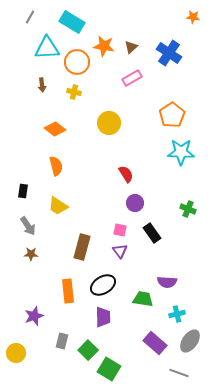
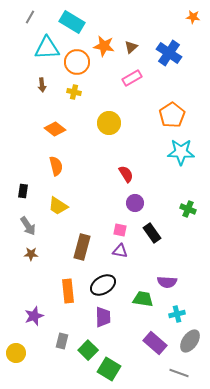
purple triangle at (120, 251): rotated 42 degrees counterclockwise
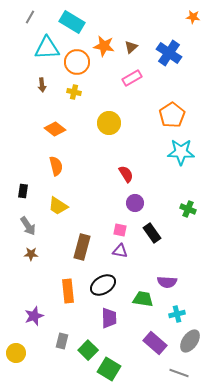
purple trapezoid at (103, 317): moved 6 px right, 1 px down
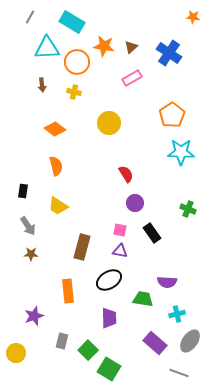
black ellipse at (103, 285): moved 6 px right, 5 px up
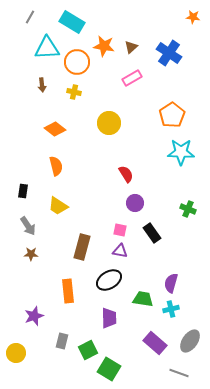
purple semicircle at (167, 282): moved 4 px right, 1 px down; rotated 102 degrees clockwise
cyan cross at (177, 314): moved 6 px left, 5 px up
green square at (88, 350): rotated 18 degrees clockwise
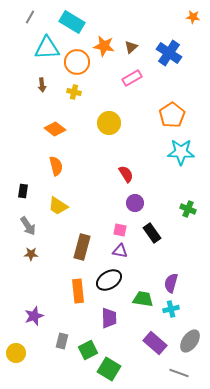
orange rectangle at (68, 291): moved 10 px right
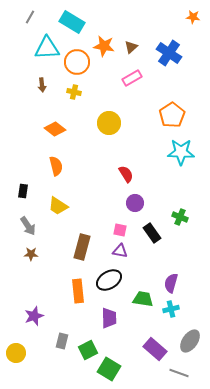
green cross at (188, 209): moved 8 px left, 8 px down
purple rectangle at (155, 343): moved 6 px down
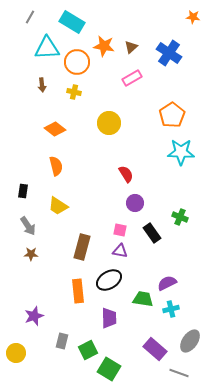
purple semicircle at (171, 283): moved 4 px left; rotated 48 degrees clockwise
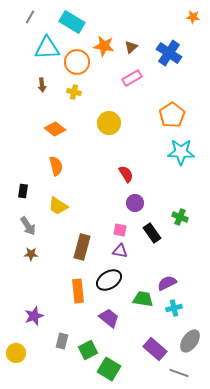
cyan cross at (171, 309): moved 3 px right, 1 px up
purple trapezoid at (109, 318): rotated 50 degrees counterclockwise
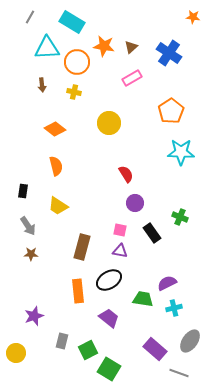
orange pentagon at (172, 115): moved 1 px left, 4 px up
